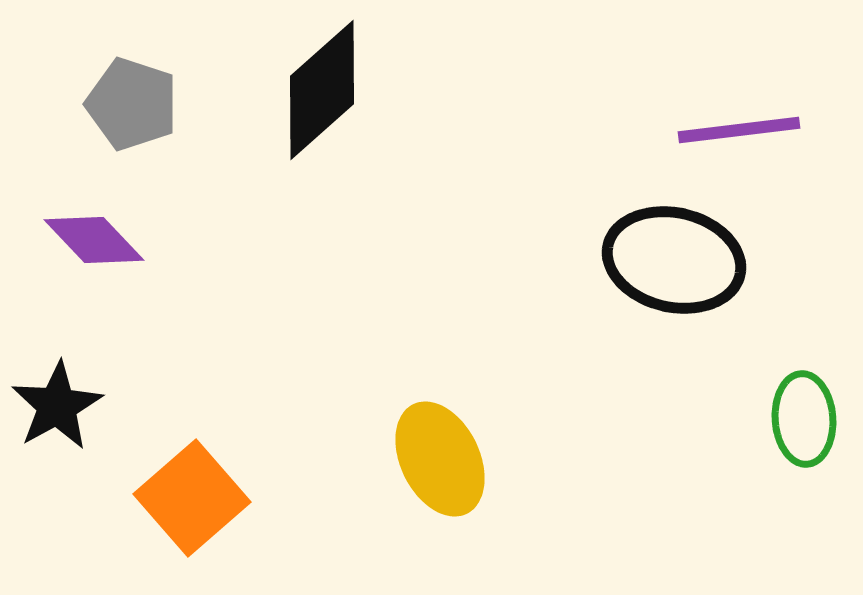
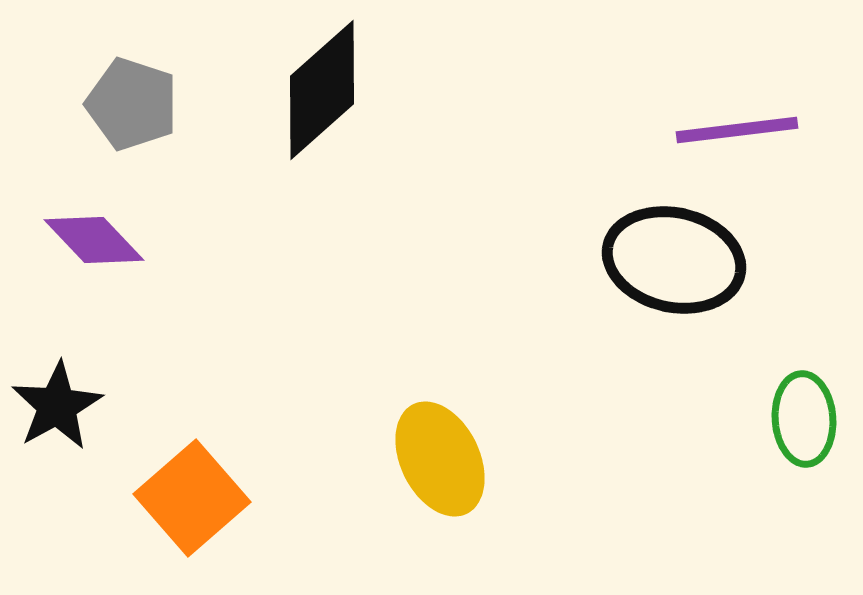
purple line: moved 2 px left
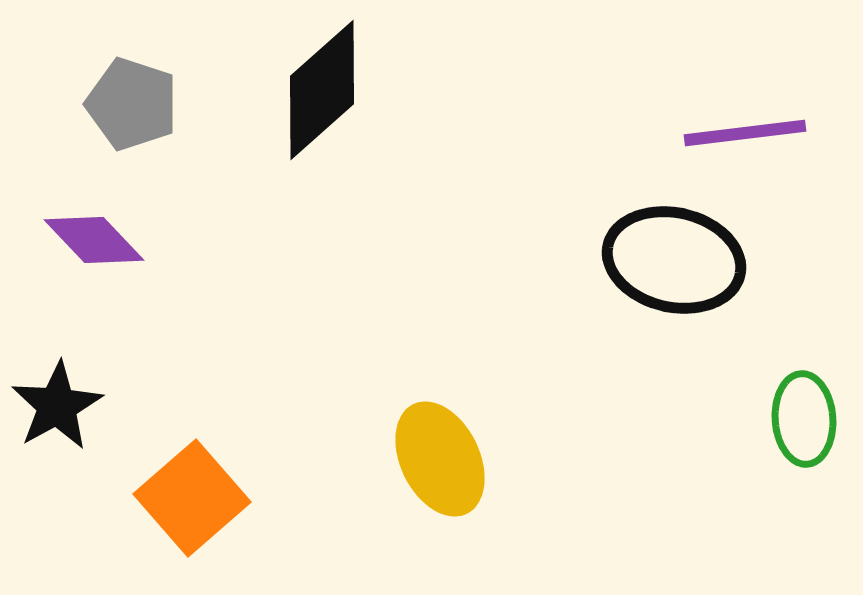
purple line: moved 8 px right, 3 px down
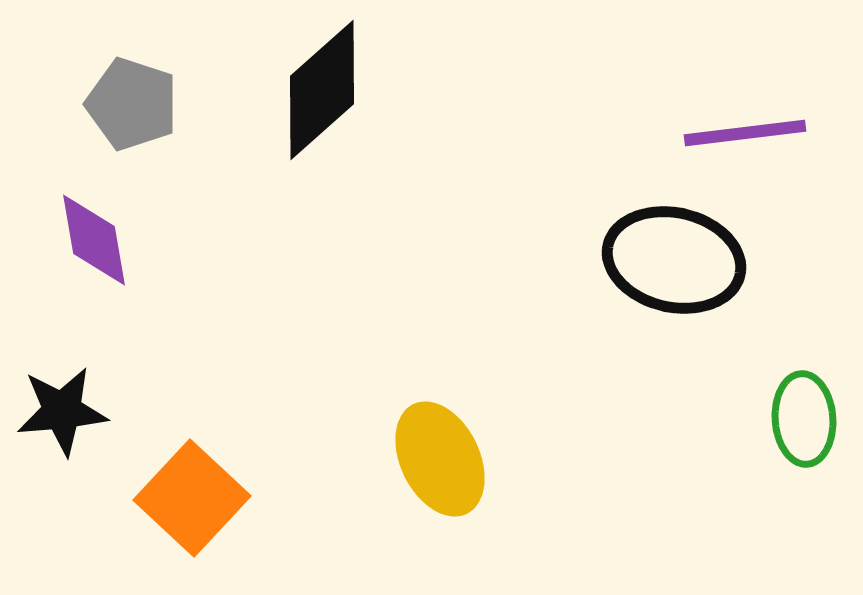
purple diamond: rotated 34 degrees clockwise
black star: moved 5 px right, 5 px down; rotated 24 degrees clockwise
orange square: rotated 6 degrees counterclockwise
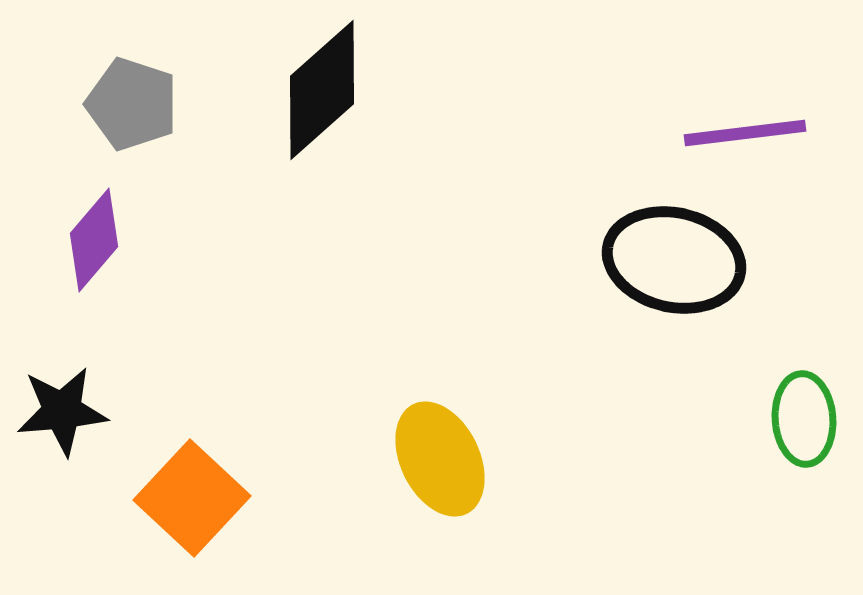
purple diamond: rotated 50 degrees clockwise
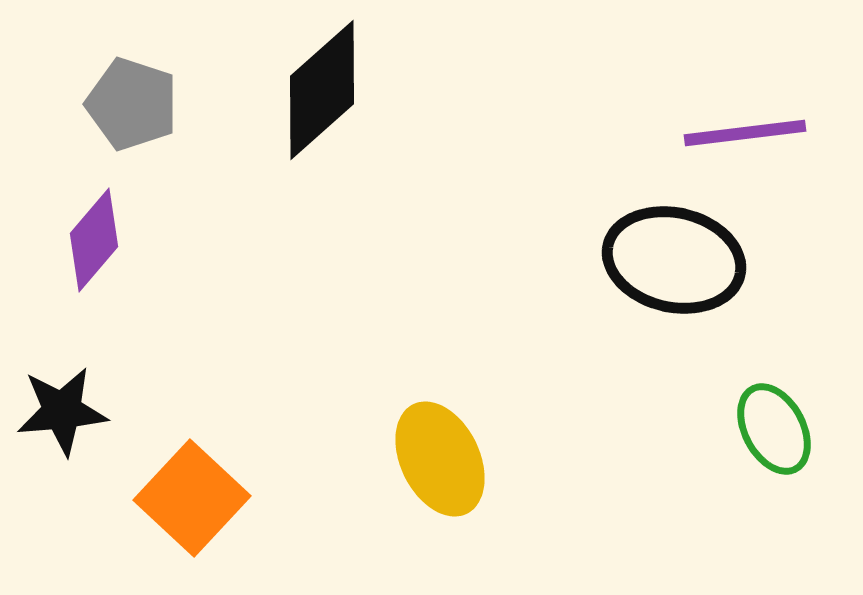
green ellipse: moved 30 px left, 10 px down; rotated 24 degrees counterclockwise
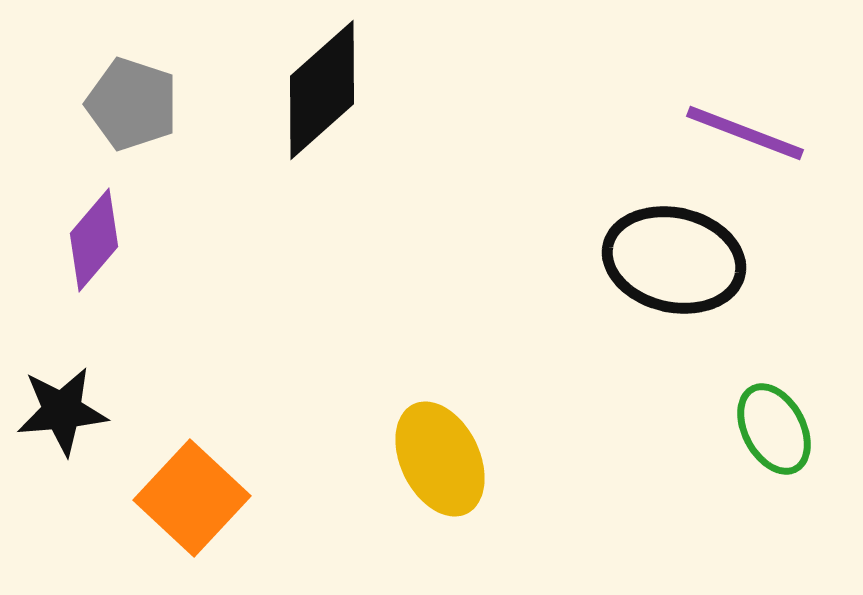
purple line: rotated 28 degrees clockwise
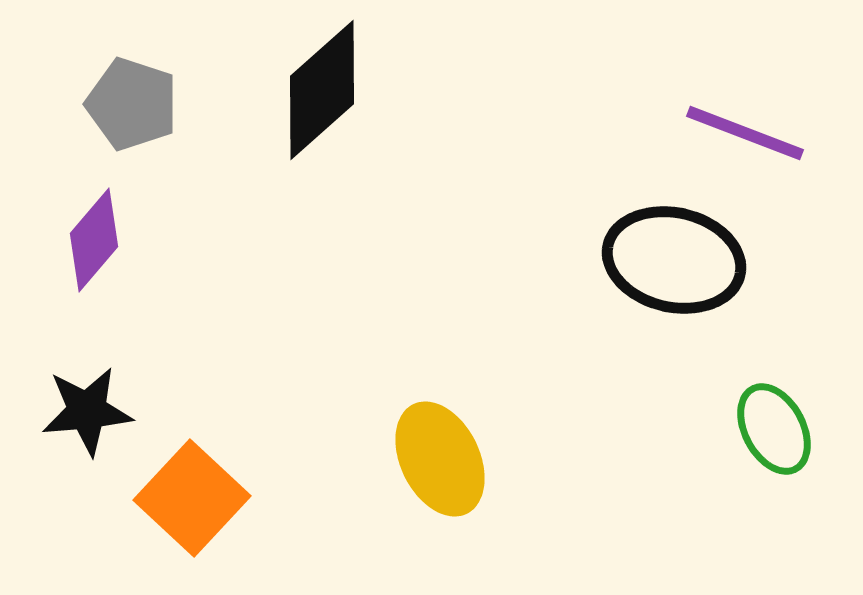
black star: moved 25 px right
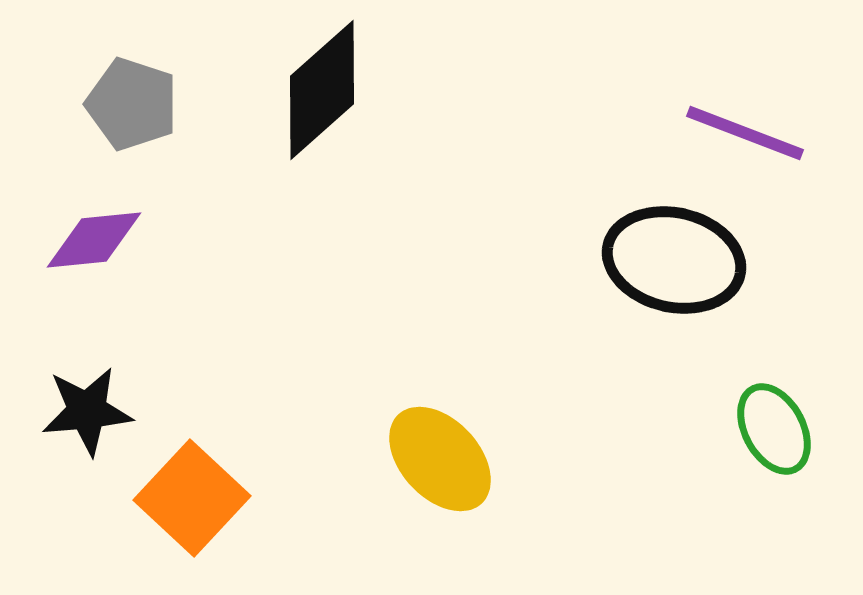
purple diamond: rotated 44 degrees clockwise
yellow ellipse: rotated 17 degrees counterclockwise
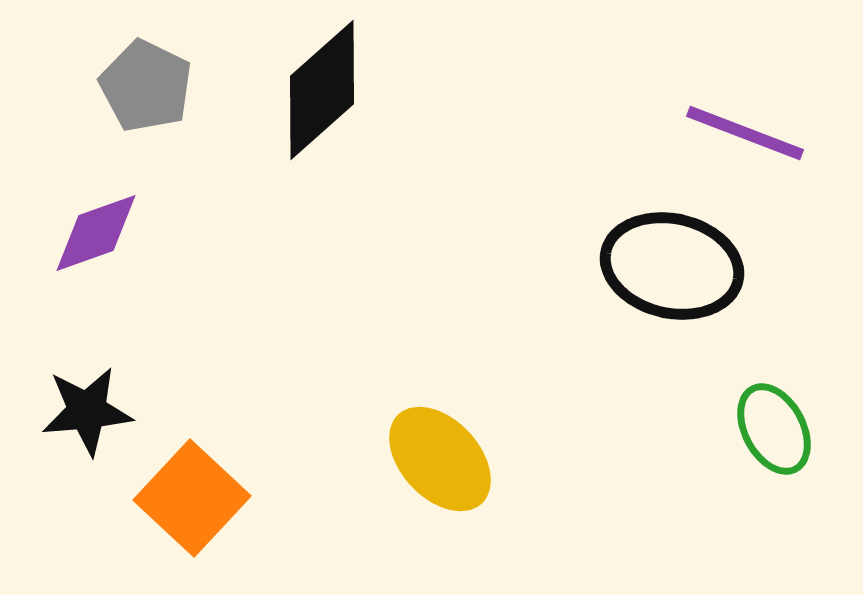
gray pentagon: moved 14 px right, 18 px up; rotated 8 degrees clockwise
purple diamond: moved 2 px right, 7 px up; rotated 14 degrees counterclockwise
black ellipse: moved 2 px left, 6 px down
